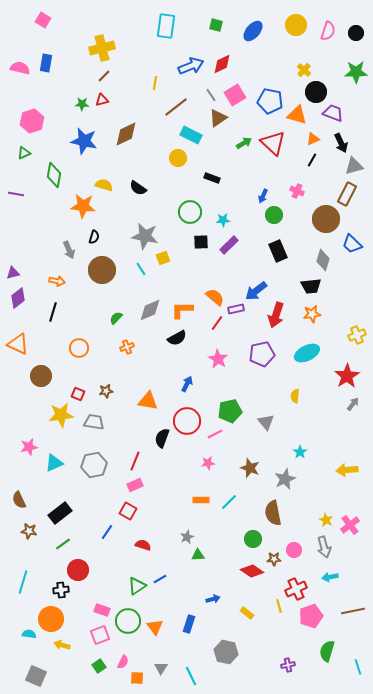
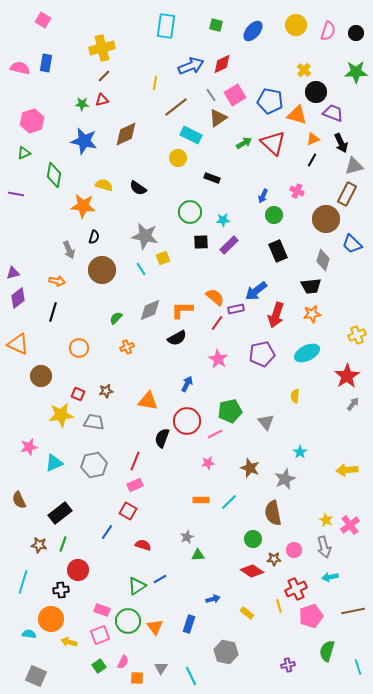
brown star at (29, 531): moved 10 px right, 14 px down
green line at (63, 544): rotated 35 degrees counterclockwise
yellow arrow at (62, 645): moved 7 px right, 3 px up
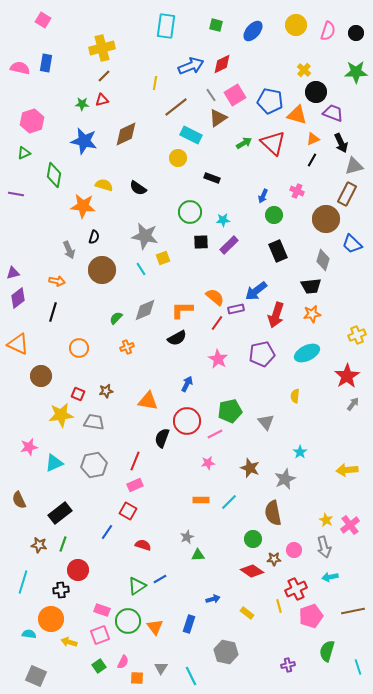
gray diamond at (150, 310): moved 5 px left
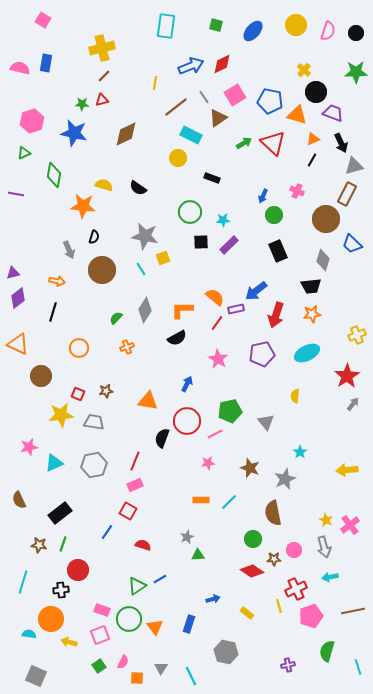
gray line at (211, 95): moved 7 px left, 2 px down
blue star at (84, 141): moved 10 px left, 8 px up
gray diamond at (145, 310): rotated 35 degrees counterclockwise
green circle at (128, 621): moved 1 px right, 2 px up
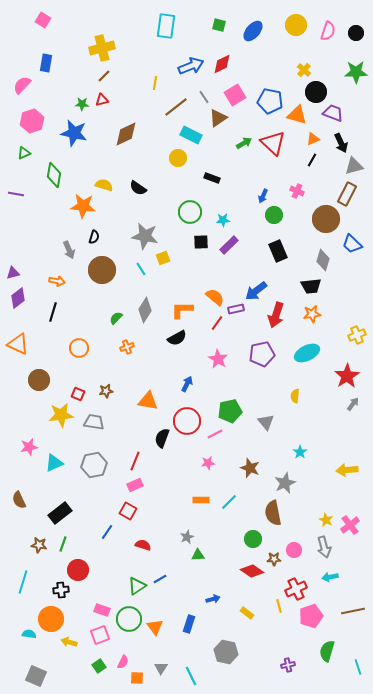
green square at (216, 25): moved 3 px right
pink semicircle at (20, 68): moved 2 px right, 17 px down; rotated 60 degrees counterclockwise
brown circle at (41, 376): moved 2 px left, 4 px down
gray star at (285, 479): moved 4 px down
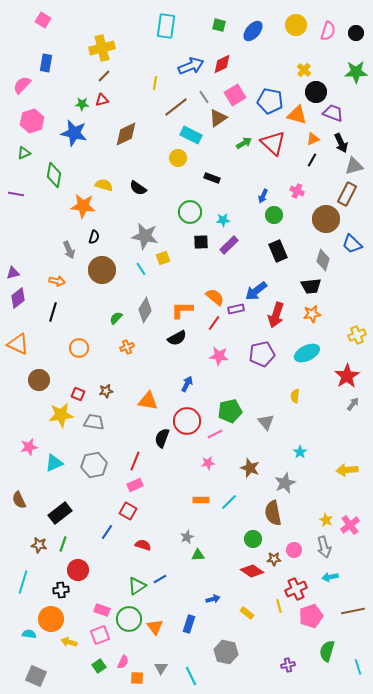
red line at (217, 323): moved 3 px left
pink star at (218, 359): moved 1 px right, 3 px up; rotated 24 degrees counterclockwise
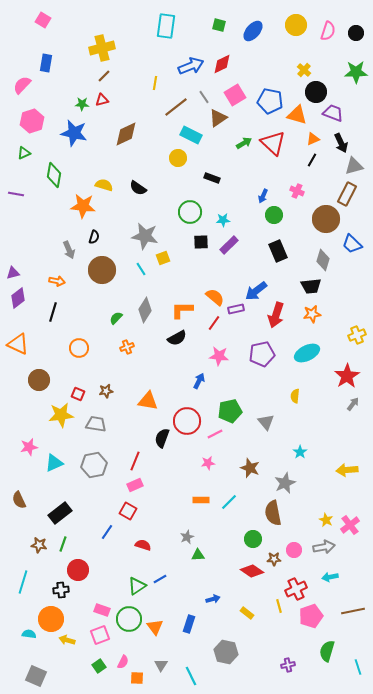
blue arrow at (187, 384): moved 12 px right, 3 px up
gray trapezoid at (94, 422): moved 2 px right, 2 px down
gray arrow at (324, 547): rotated 85 degrees counterclockwise
yellow arrow at (69, 642): moved 2 px left, 2 px up
gray triangle at (161, 668): moved 3 px up
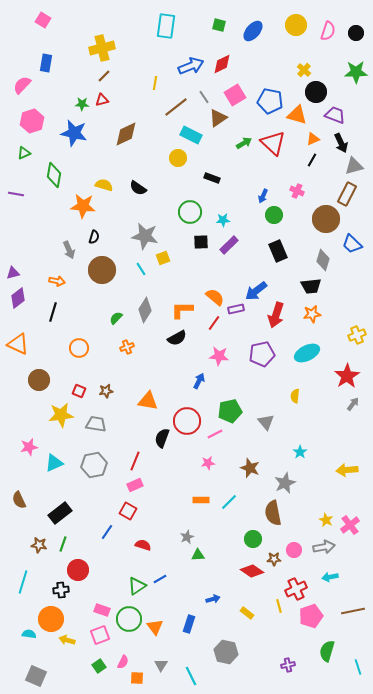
purple trapezoid at (333, 113): moved 2 px right, 2 px down
red square at (78, 394): moved 1 px right, 3 px up
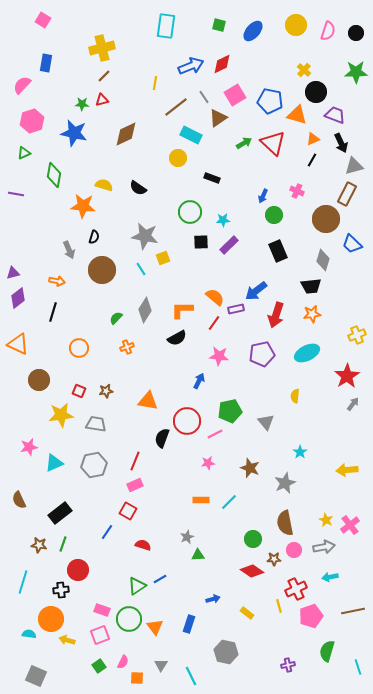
brown semicircle at (273, 513): moved 12 px right, 10 px down
